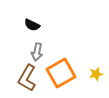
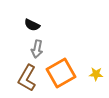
gray arrow: moved 3 px up
yellow star: rotated 16 degrees clockwise
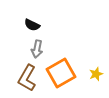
yellow star: rotated 24 degrees counterclockwise
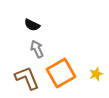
gray arrow: rotated 144 degrees clockwise
brown L-shape: rotated 128 degrees clockwise
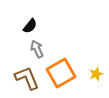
black semicircle: moved 2 px left, 1 px down; rotated 77 degrees counterclockwise
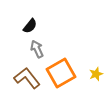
brown L-shape: rotated 16 degrees counterclockwise
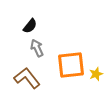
gray arrow: moved 1 px up
orange square: moved 10 px right, 8 px up; rotated 24 degrees clockwise
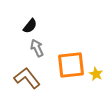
yellow star: rotated 24 degrees counterclockwise
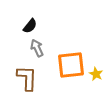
brown L-shape: rotated 40 degrees clockwise
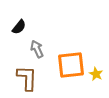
black semicircle: moved 11 px left, 1 px down
gray arrow: moved 1 px down
